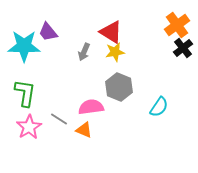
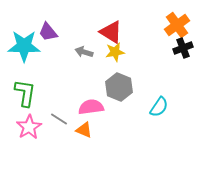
black cross: rotated 18 degrees clockwise
gray arrow: rotated 84 degrees clockwise
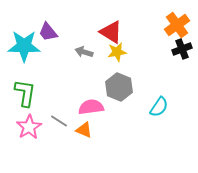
black cross: moved 1 px left, 1 px down
yellow star: moved 2 px right
gray line: moved 2 px down
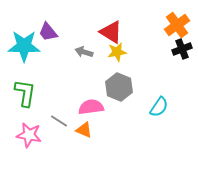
pink star: moved 8 px down; rotated 30 degrees counterclockwise
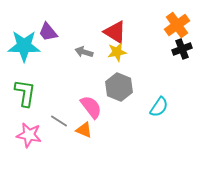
red triangle: moved 4 px right
pink semicircle: rotated 60 degrees clockwise
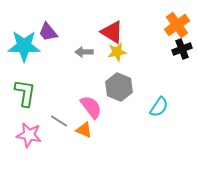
red triangle: moved 3 px left
gray arrow: rotated 18 degrees counterclockwise
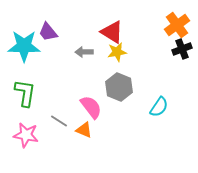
pink star: moved 3 px left
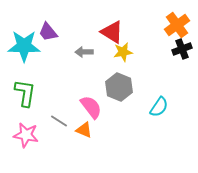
yellow star: moved 6 px right
